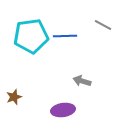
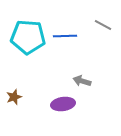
cyan pentagon: moved 3 px left, 1 px down; rotated 12 degrees clockwise
purple ellipse: moved 6 px up
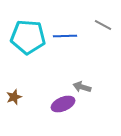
gray arrow: moved 6 px down
purple ellipse: rotated 15 degrees counterclockwise
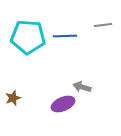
gray line: rotated 36 degrees counterclockwise
brown star: moved 1 px left, 1 px down
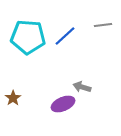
blue line: rotated 40 degrees counterclockwise
brown star: rotated 14 degrees counterclockwise
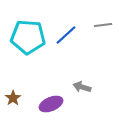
blue line: moved 1 px right, 1 px up
purple ellipse: moved 12 px left
